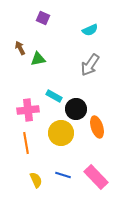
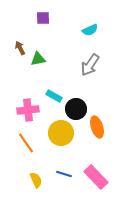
purple square: rotated 24 degrees counterclockwise
orange line: rotated 25 degrees counterclockwise
blue line: moved 1 px right, 1 px up
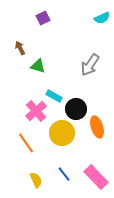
purple square: rotated 24 degrees counterclockwise
cyan semicircle: moved 12 px right, 12 px up
green triangle: moved 7 px down; rotated 28 degrees clockwise
pink cross: moved 8 px right, 1 px down; rotated 35 degrees counterclockwise
yellow circle: moved 1 px right
blue line: rotated 35 degrees clockwise
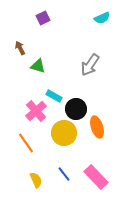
yellow circle: moved 2 px right
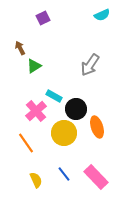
cyan semicircle: moved 3 px up
green triangle: moved 4 px left; rotated 49 degrees counterclockwise
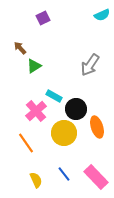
brown arrow: rotated 16 degrees counterclockwise
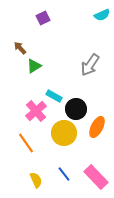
orange ellipse: rotated 45 degrees clockwise
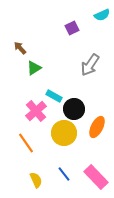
purple square: moved 29 px right, 10 px down
green triangle: moved 2 px down
black circle: moved 2 px left
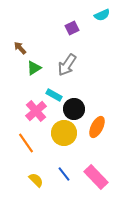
gray arrow: moved 23 px left
cyan rectangle: moved 1 px up
yellow semicircle: rotated 21 degrees counterclockwise
